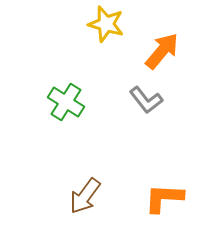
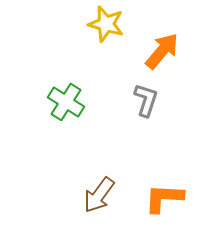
gray L-shape: rotated 124 degrees counterclockwise
brown arrow: moved 14 px right, 1 px up
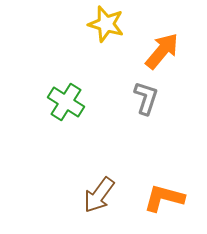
gray L-shape: moved 2 px up
orange L-shape: rotated 12 degrees clockwise
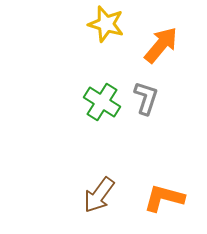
orange arrow: moved 1 px left, 6 px up
green cross: moved 36 px right
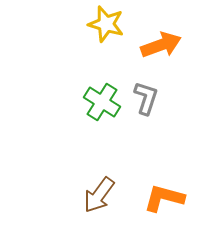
orange arrow: rotated 30 degrees clockwise
